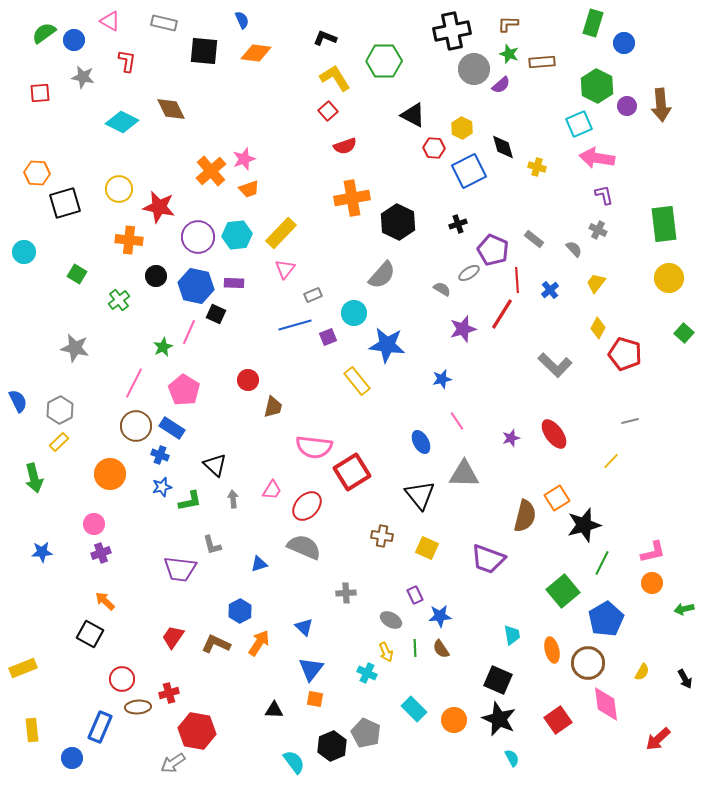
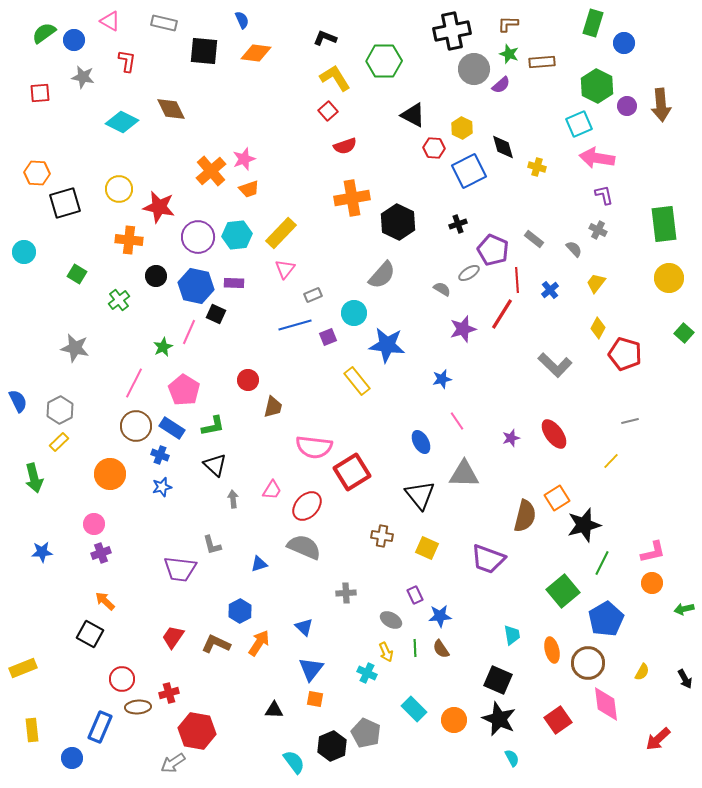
green L-shape at (190, 501): moved 23 px right, 75 px up
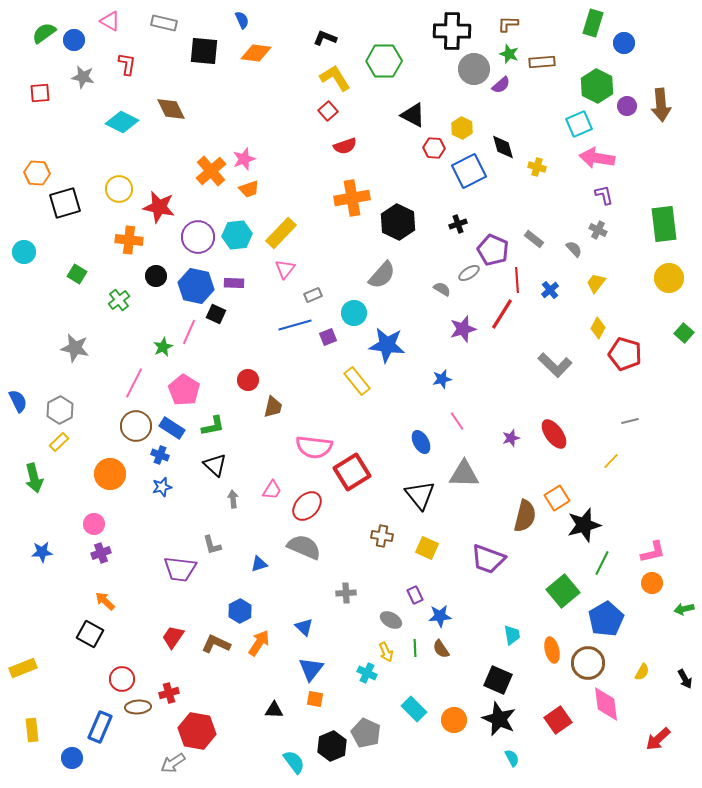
black cross at (452, 31): rotated 12 degrees clockwise
red L-shape at (127, 61): moved 3 px down
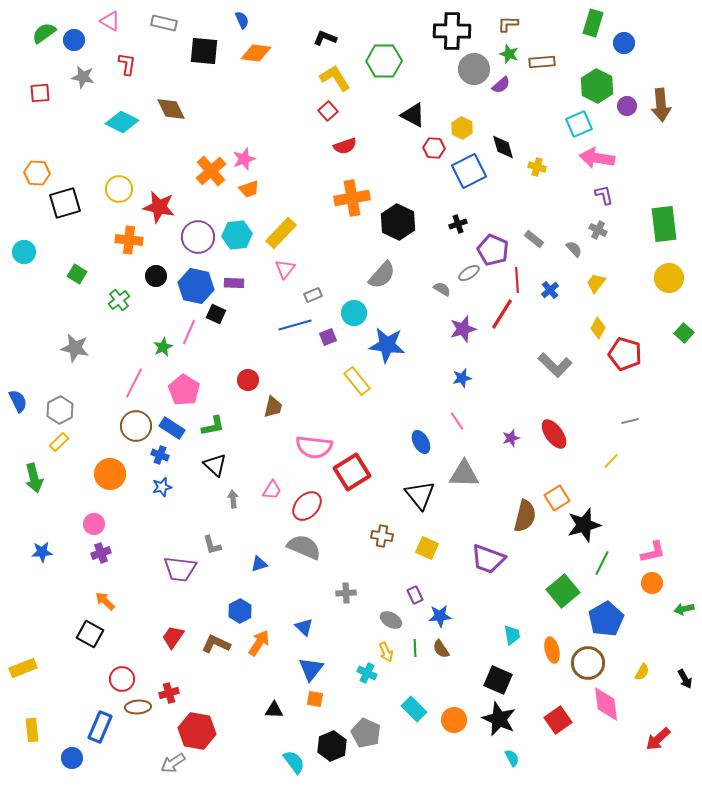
blue star at (442, 379): moved 20 px right, 1 px up
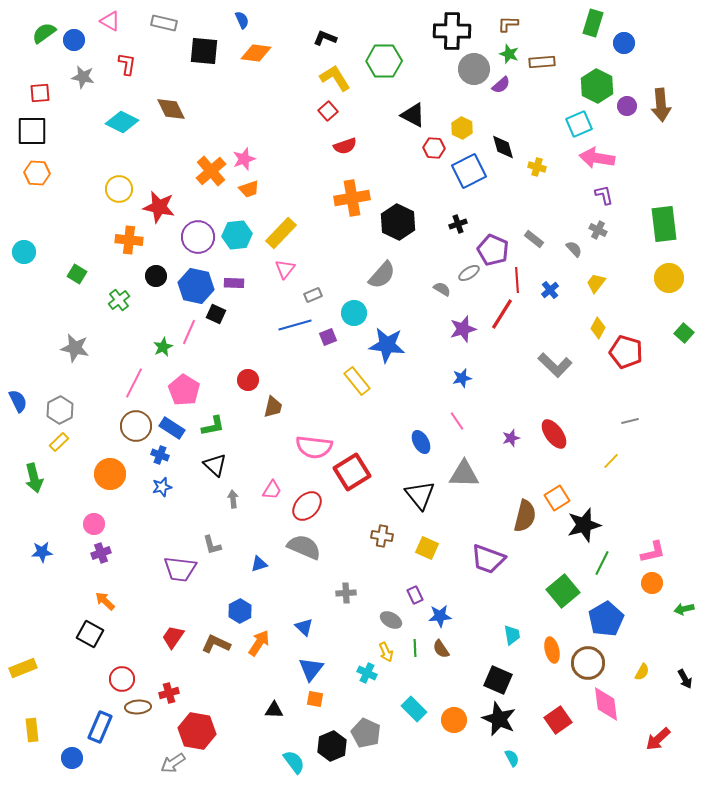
black square at (65, 203): moved 33 px left, 72 px up; rotated 16 degrees clockwise
red pentagon at (625, 354): moved 1 px right, 2 px up
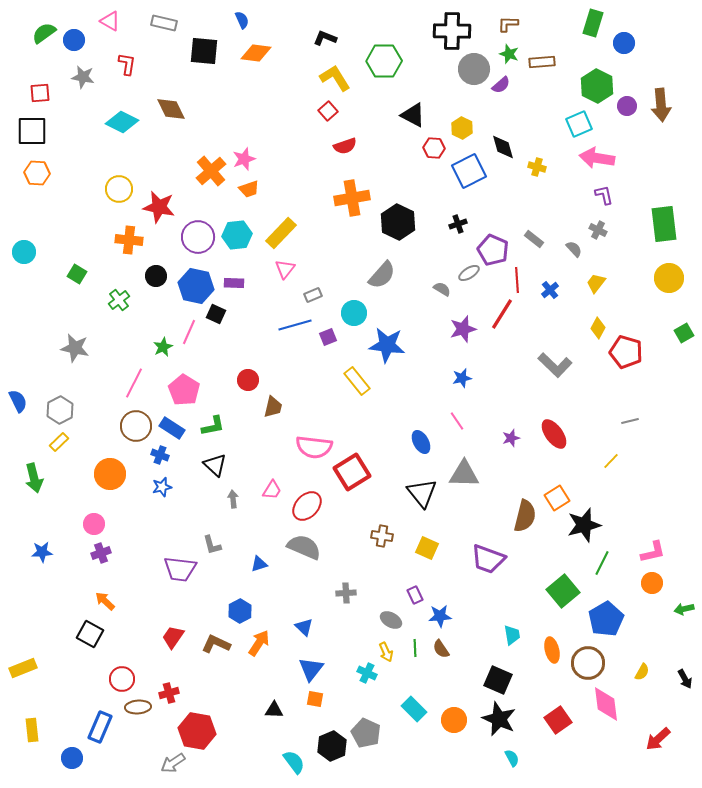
green square at (684, 333): rotated 18 degrees clockwise
black triangle at (420, 495): moved 2 px right, 2 px up
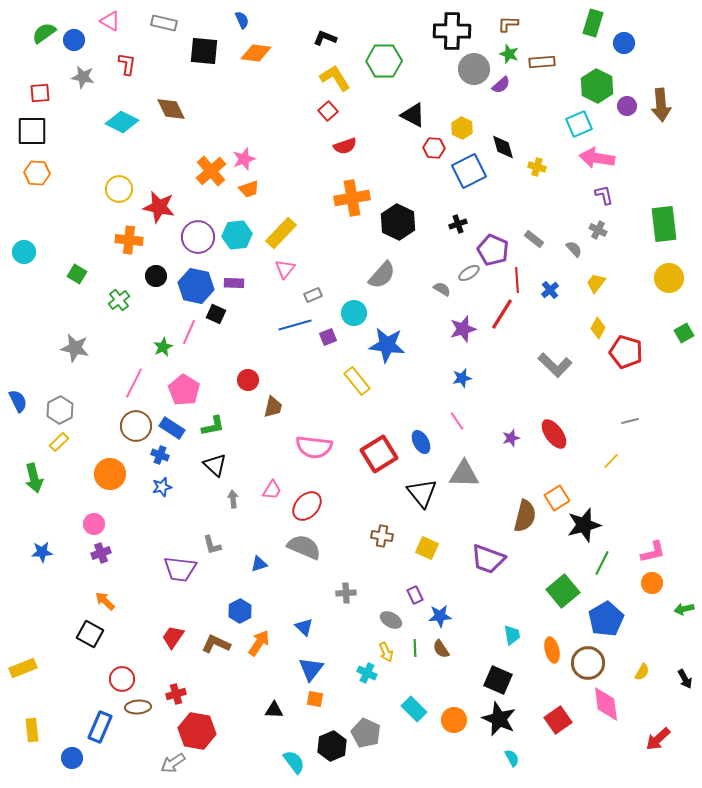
red square at (352, 472): moved 27 px right, 18 px up
red cross at (169, 693): moved 7 px right, 1 px down
